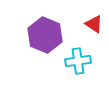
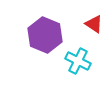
cyan cross: rotated 35 degrees clockwise
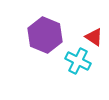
red triangle: moved 13 px down
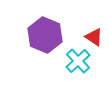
cyan cross: rotated 20 degrees clockwise
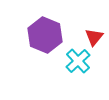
red triangle: rotated 36 degrees clockwise
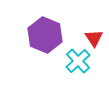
red triangle: moved 1 px down; rotated 12 degrees counterclockwise
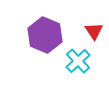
red triangle: moved 7 px up
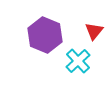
red triangle: rotated 12 degrees clockwise
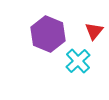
purple hexagon: moved 3 px right, 1 px up
